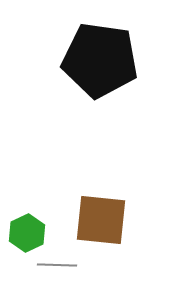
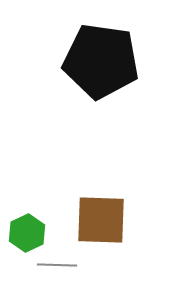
black pentagon: moved 1 px right, 1 px down
brown square: rotated 4 degrees counterclockwise
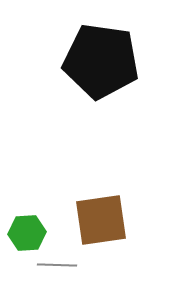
brown square: rotated 10 degrees counterclockwise
green hexagon: rotated 21 degrees clockwise
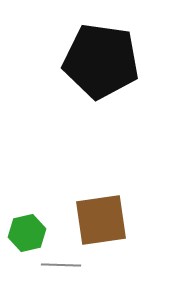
green hexagon: rotated 9 degrees counterclockwise
gray line: moved 4 px right
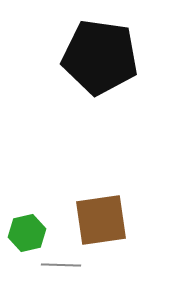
black pentagon: moved 1 px left, 4 px up
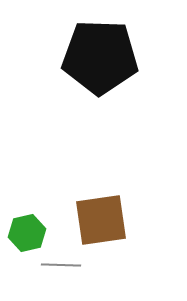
black pentagon: rotated 6 degrees counterclockwise
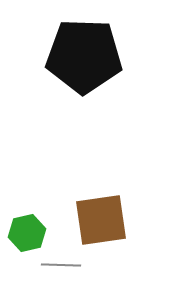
black pentagon: moved 16 px left, 1 px up
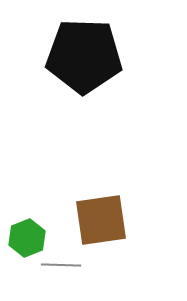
green hexagon: moved 5 px down; rotated 9 degrees counterclockwise
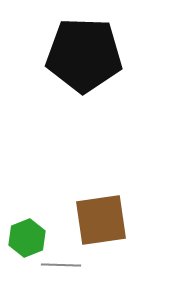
black pentagon: moved 1 px up
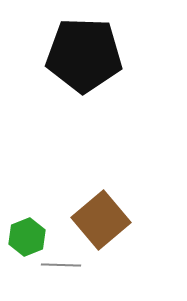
brown square: rotated 32 degrees counterclockwise
green hexagon: moved 1 px up
